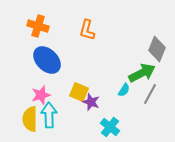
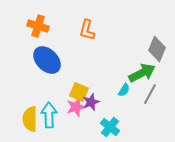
pink star: moved 35 px right, 12 px down
purple star: rotated 30 degrees clockwise
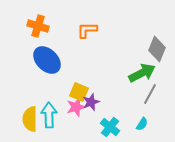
orange L-shape: rotated 75 degrees clockwise
cyan semicircle: moved 18 px right, 34 px down
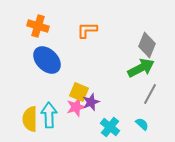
gray diamond: moved 10 px left, 4 px up
green arrow: moved 1 px left, 5 px up
cyan semicircle: rotated 80 degrees counterclockwise
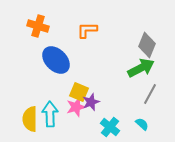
blue ellipse: moved 9 px right
cyan arrow: moved 1 px right, 1 px up
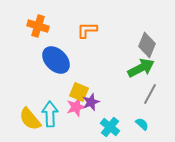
yellow semicircle: rotated 40 degrees counterclockwise
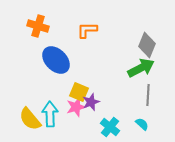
gray line: moved 2 px left, 1 px down; rotated 25 degrees counterclockwise
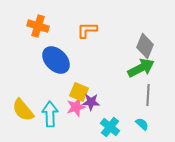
gray diamond: moved 2 px left, 1 px down
purple star: rotated 24 degrees clockwise
yellow semicircle: moved 7 px left, 9 px up
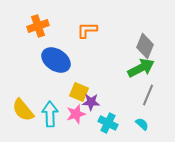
orange cross: rotated 35 degrees counterclockwise
blue ellipse: rotated 12 degrees counterclockwise
gray line: rotated 20 degrees clockwise
pink star: moved 7 px down
cyan cross: moved 2 px left, 4 px up; rotated 12 degrees counterclockwise
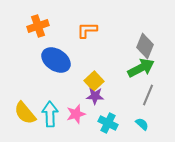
yellow square: moved 15 px right, 11 px up; rotated 24 degrees clockwise
purple star: moved 4 px right, 6 px up
yellow semicircle: moved 2 px right, 3 px down
